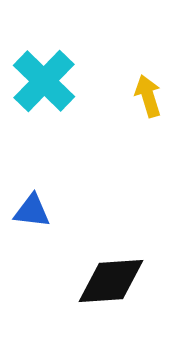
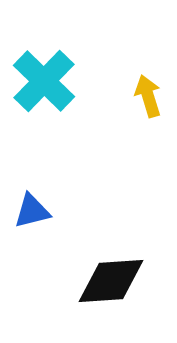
blue triangle: rotated 21 degrees counterclockwise
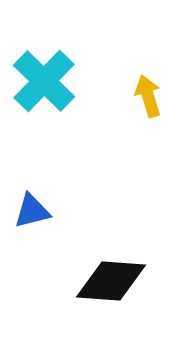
black diamond: rotated 8 degrees clockwise
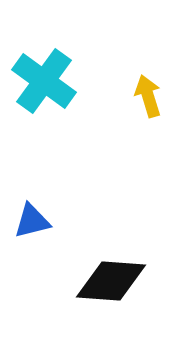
cyan cross: rotated 8 degrees counterclockwise
blue triangle: moved 10 px down
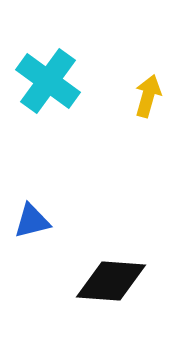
cyan cross: moved 4 px right
yellow arrow: rotated 33 degrees clockwise
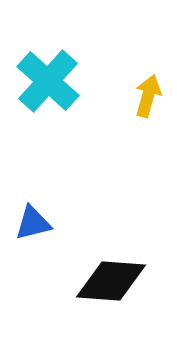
cyan cross: rotated 6 degrees clockwise
blue triangle: moved 1 px right, 2 px down
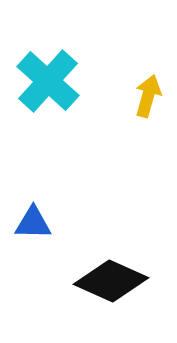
blue triangle: rotated 15 degrees clockwise
black diamond: rotated 20 degrees clockwise
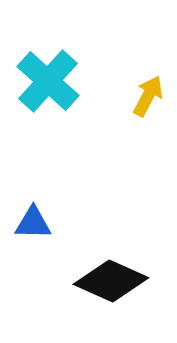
yellow arrow: rotated 12 degrees clockwise
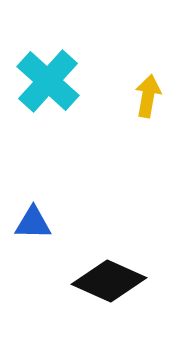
yellow arrow: rotated 18 degrees counterclockwise
black diamond: moved 2 px left
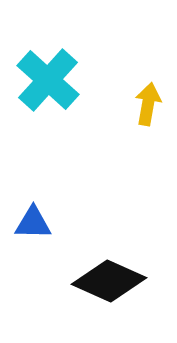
cyan cross: moved 1 px up
yellow arrow: moved 8 px down
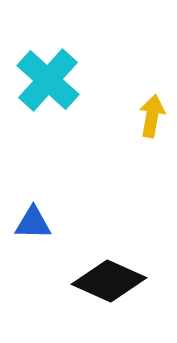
yellow arrow: moved 4 px right, 12 px down
